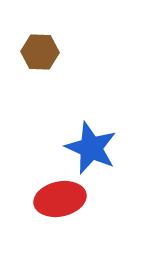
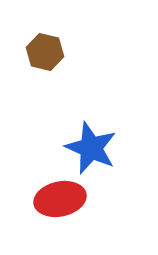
brown hexagon: moved 5 px right; rotated 12 degrees clockwise
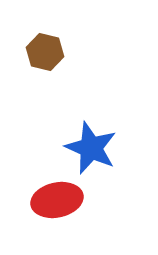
red ellipse: moved 3 px left, 1 px down
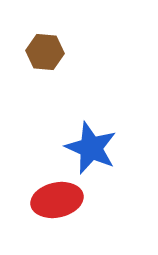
brown hexagon: rotated 9 degrees counterclockwise
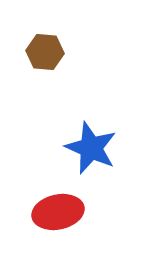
red ellipse: moved 1 px right, 12 px down
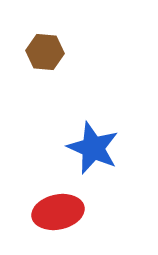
blue star: moved 2 px right
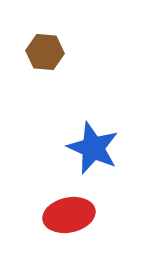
red ellipse: moved 11 px right, 3 px down
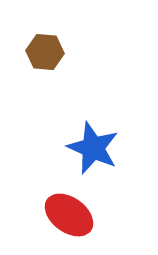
red ellipse: rotated 48 degrees clockwise
